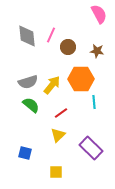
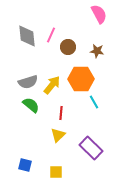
cyan line: rotated 24 degrees counterclockwise
red line: rotated 48 degrees counterclockwise
blue square: moved 12 px down
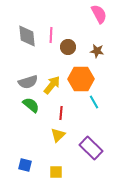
pink line: rotated 21 degrees counterclockwise
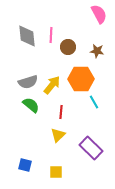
red line: moved 1 px up
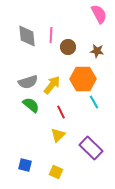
orange hexagon: moved 2 px right
red line: rotated 32 degrees counterclockwise
yellow square: rotated 24 degrees clockwise
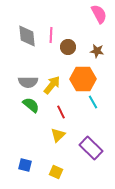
gray semicircle: rotated 18 degrees clockwise
cyan line: moved 1 px left
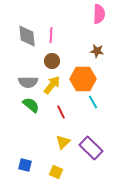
pink semicircle: rotated 30 degrees clockwise
brown circle: moved 16 px left, 14 px down
yellow triangle: moved 5 px right, 7 px down
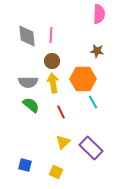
yellow arrow: moved 1 px right, 2 px up; rotated 48 degrees counterclockwise
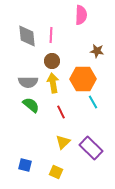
pink semicircle: moved 18 px left, 1 px down
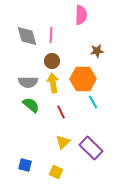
gray diamond: rotated 10 degrees counterclockwise
brown star: rotated 16 degrees counterclockwise
